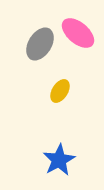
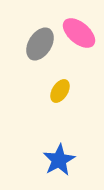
pink ellipse: moved 1 px right
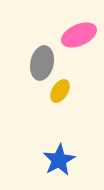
pink ellipse: moved 2 px down; rotated 64 degrees counterclockwise
gray ellipse: moved 2 px right, 19 px down; rotated 20 degrees counterclockwise
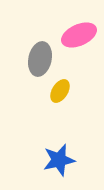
gray ellipse: moved 2 px left, 4 px up
blue star: rotated 16 degrees clockwise
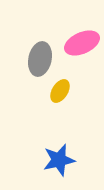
pink ellipse: moved 3 px right, 8 px down
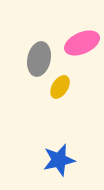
gray ellipse: moved 1 px left
yellow ellipse: moved 4 px up
